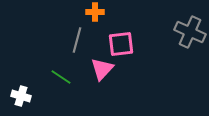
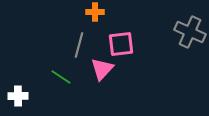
gray line: moved 2 px right, 5 px down
white cross: moved 3 px left; rotated 18 degrees counterclockwise
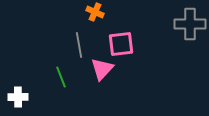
orange cross: rotated 24 degrees clockwise
gray cross: moved 8 px up; rotated 24 degrees counterclockwise
gray line: rotated 25 degrees counterclockwise
green line: rotated 35 degrees clockwise
white cross: moved 1 px down
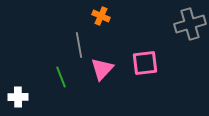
orange cross: moved 6 px right, 4 px down
gray cross: rotated 16 degrees counterclockwise
pink square: moved 24 px right, 19 px down
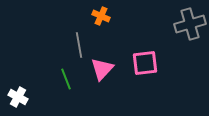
green line: moved 5 px right, 2 px down
white cross: rotated 30 degrees clockwise
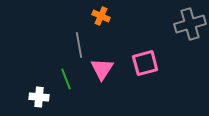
pink square: rotated 8 degrees counterclockwise
pink triangle: rotated 10 degrees counterclockwise
white cross: moved 21 px right; rotated 24 degrees counterclockwise
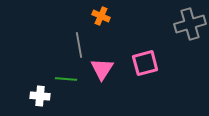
green line: rotated 65 degrees counterclockwise
white cross: moved 1 px right, 1 px up
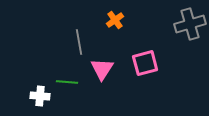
orange cross: moved 14 px right, 4 px down; rotated 30 degrees clockwise
gray line: moved 3 px up
green line: moved 1 px right, 3 px down
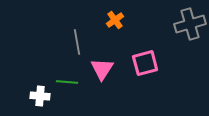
gray line: moved 2 px left
